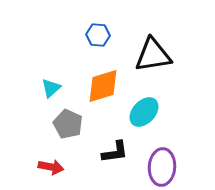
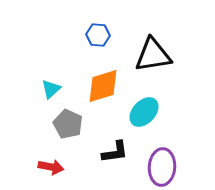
cyan triangle: moved 1 px down
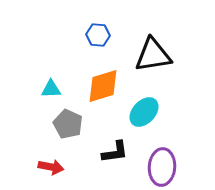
cyan triangle: rotated 40 degrees clockwise
